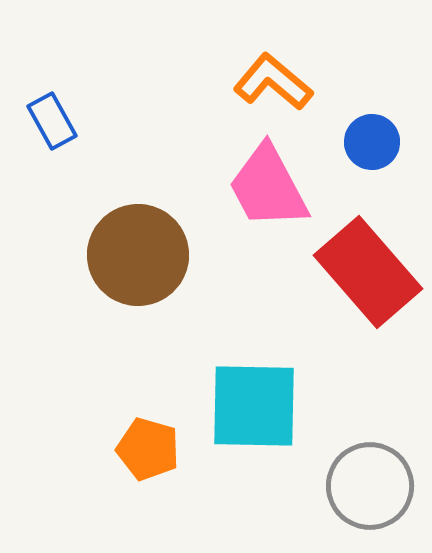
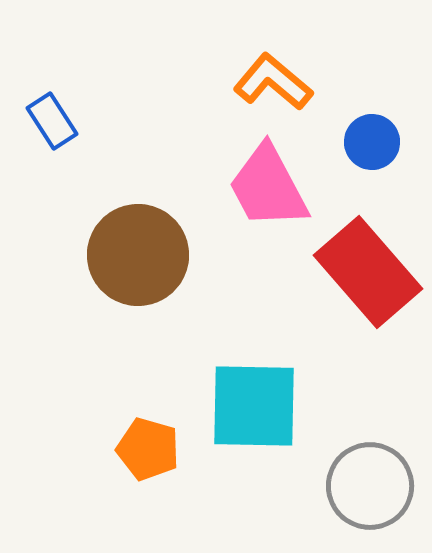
blue rectangle: rotated 4 degrees counterclockwise
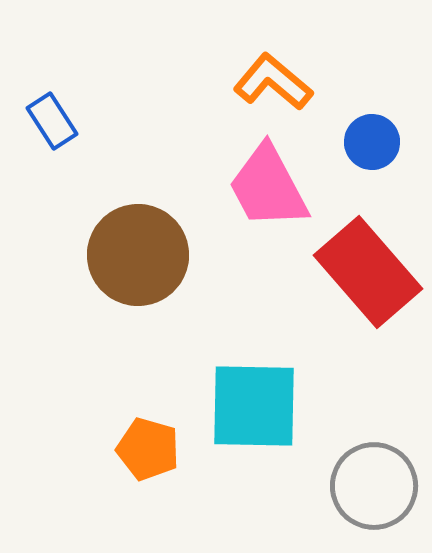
gray circle: moved 4 px right
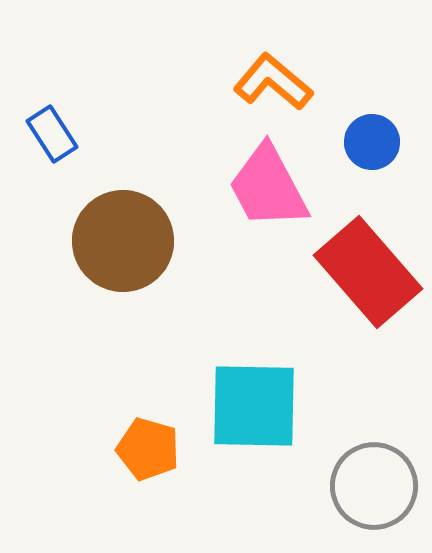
blue rectangle: moved 13 px down
brown circle: moved 15 px left, 14 px up
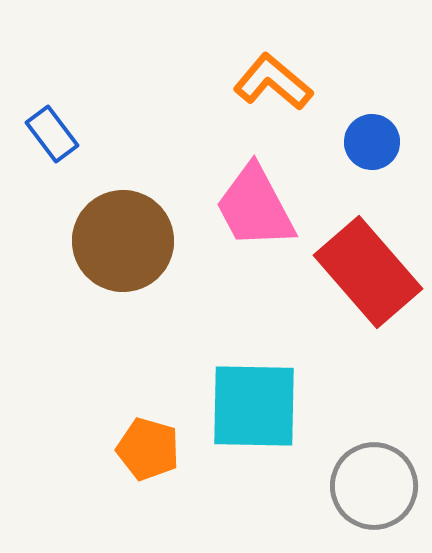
blue rectangle: rotated 4 degrees counterclockwise
pink trapezoid: moved 13 px left, 20 px down
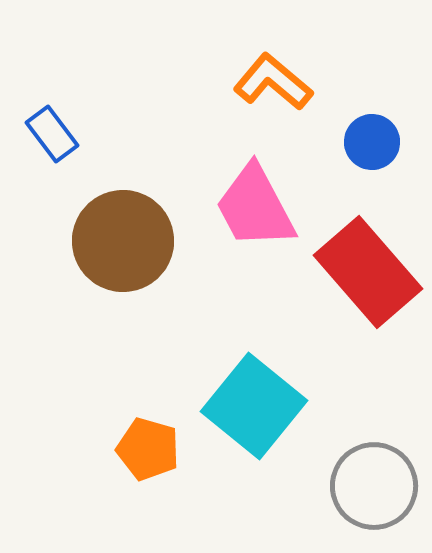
cyan square: rotated 38 degrees clockwise
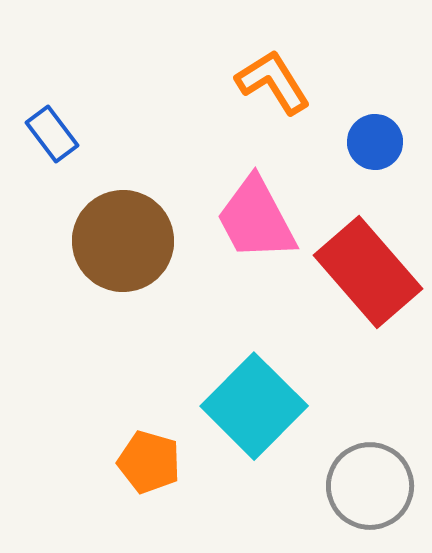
orange L-shape: rotated 18 degrees clockwise
blue circle: moved 3 px right
pink trapezoid: moved 1 px right, 12 px down
cyan square: rotated 6 degrees clockwise
orange pentagon: moved 1 px right, 13 px down
gray circle: moved 4 px left
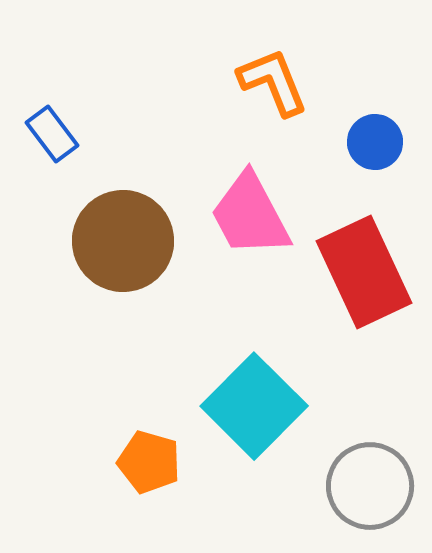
orange L-shape: rotated 10 degrees clockwise
pink trapezoid: moved 6 px left, 4 px up
red rectangle: moved 4 px left; rotated 16 degrees clockwise
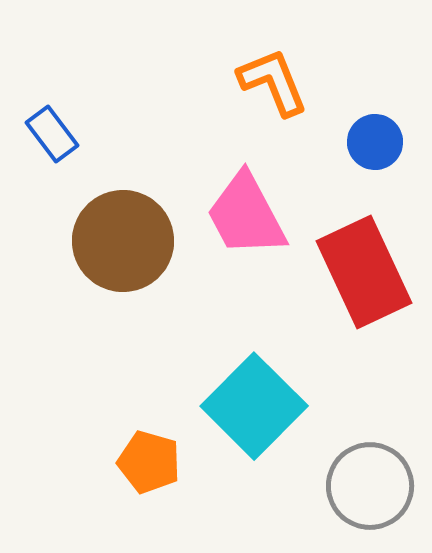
pink trapezoid: moved 4 px left
